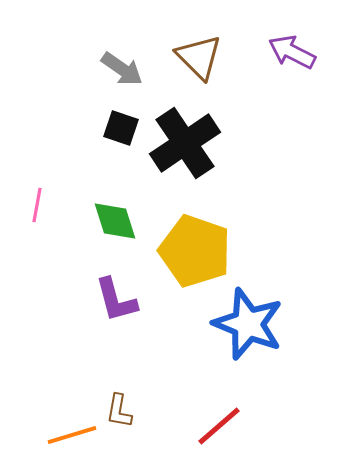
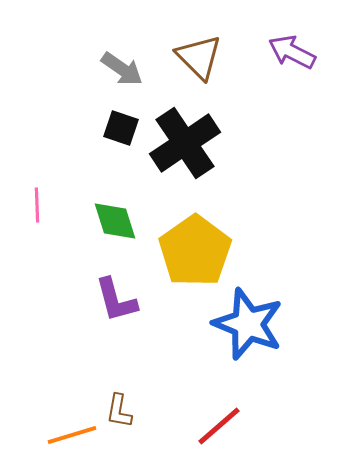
pink line: rotated 12 degrees counterclockwise
yellow pentagon: rotated 18 degrees clockwise
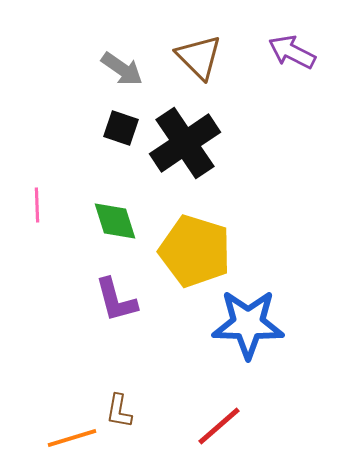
yellow pentagon: rotated 20 degrees counterclockwise
blue star: rotated 20 degrees counterclockwise
orange line: moved 3 px down
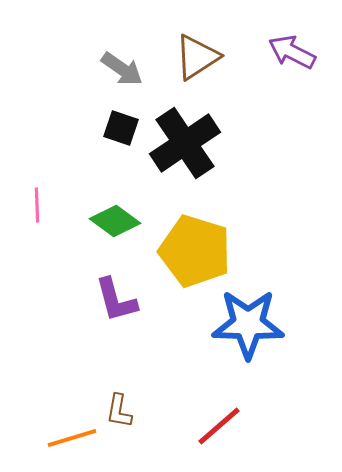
brown triangle: moved 2 px left; rotated 42 degrees clockwise
green diamond: rotated 36 degrees counterclockwise
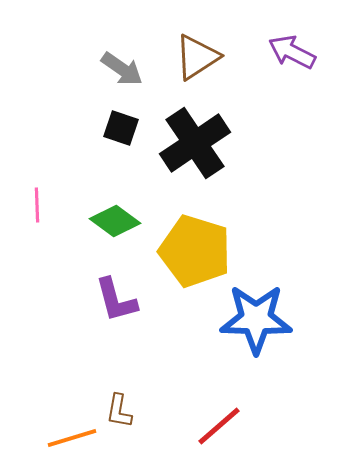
black cross: moved 10 px right
blue star: moved 8 px right, 5 px up
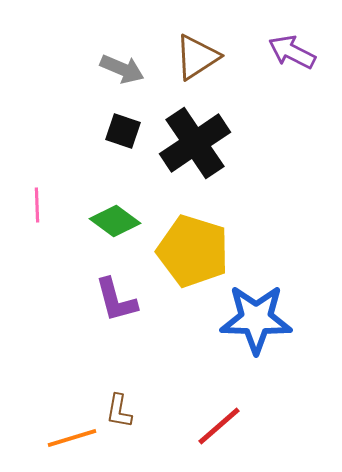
gray arrow: rotated 12 degrees counterclockwise
black square: moved 2 px right, 3 px down
yellow pentagon: moved 2 px left
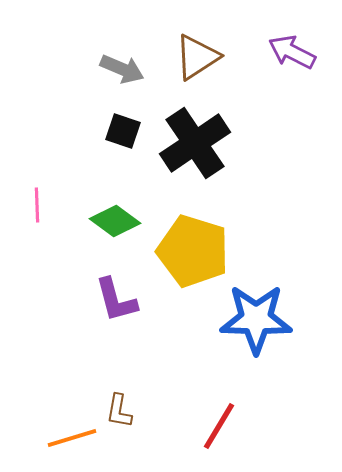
red line: rotated 18 degrees counterclockwise
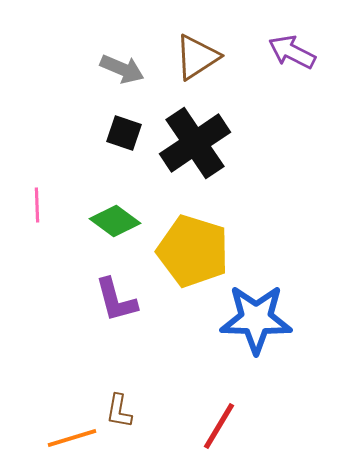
black square: moved 1 px right, 2 px down
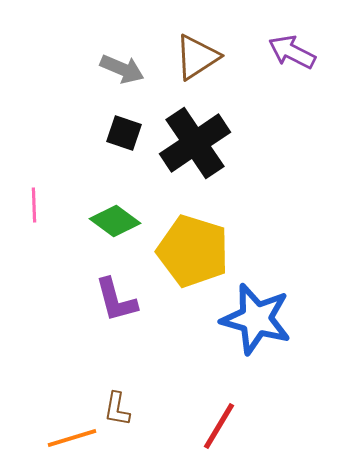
pink line: moved 3 px left
blue star: rotated 14 degrees clockwise
brown L-shape: moved 2 px left, 2 px up
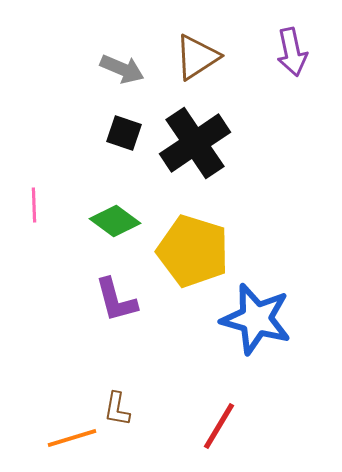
purple arrow: rotated 129 degrees counterclockwise
